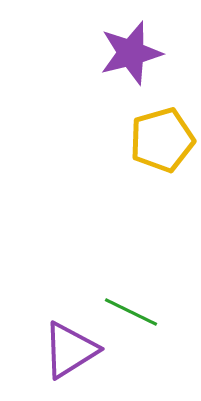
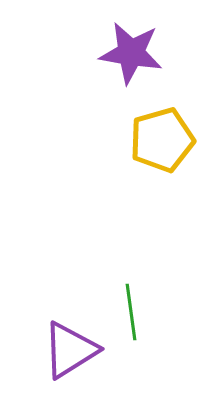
purple star: rotated 24 degrees clockwise
green line: rotated 56 degrees clockwise
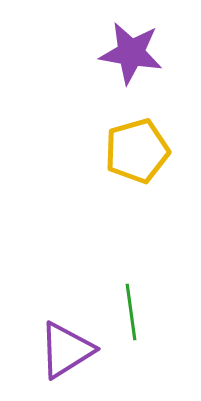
yellow pentagon: moved 25 px left, 11 px down
purple triangle: moved 4 px left
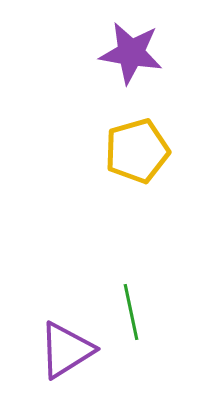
green line: rotated 4 degrees counterclockwise
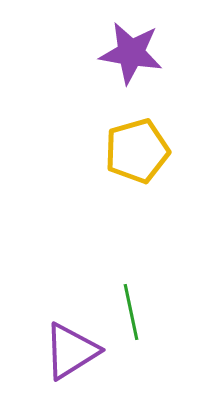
purple triangle: moved 5 px right, 1 px down
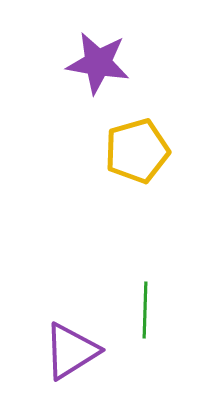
purple star: moved 33 px left, 10 px down
green line: moved 14 px right, 2 px up; rotated 14 degrees clockwise
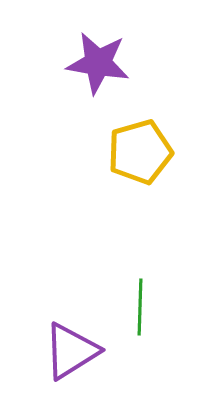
yellow pentagon: moved 3 px right, 1 px down
green line: moved 5 px left, 3 px up
